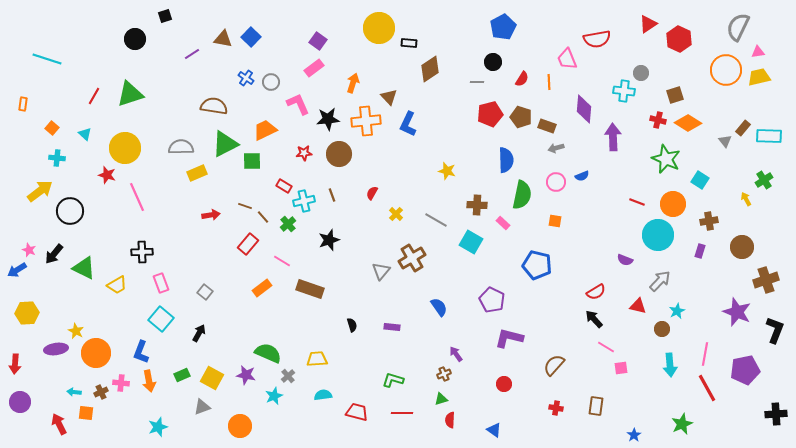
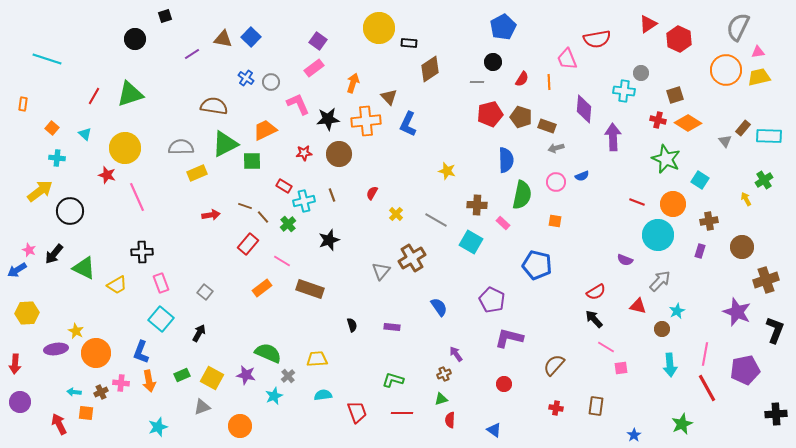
red trapezoid at (357, 412): rotated 55 degrees clockwise
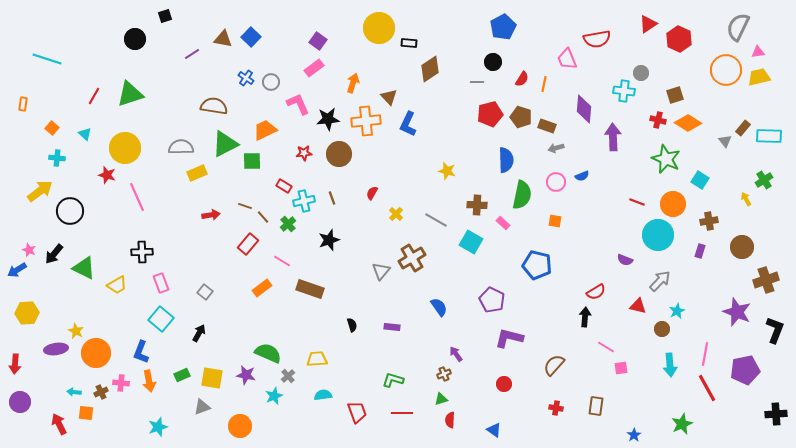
orange line at (549, 82): moved 5 px left, 2 px down; rotated 14 degrees clockwise
brown line at (332, 195): moved 3 px down
black arrow at (594, 319): moved 9 px left, 2 px up; rotated 48 degrees clockwise
yellow square at (212, 378): rotated 20 degrees counterclockwise
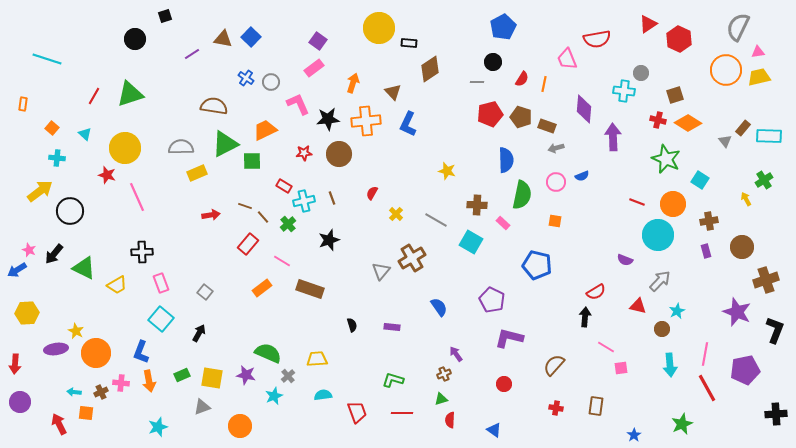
brown triangle at (389, 97): moved 4 px right, 5 px up
purple rectangle at (700, 251): moved 6 px right; rotated 32 degrees counterclockwise
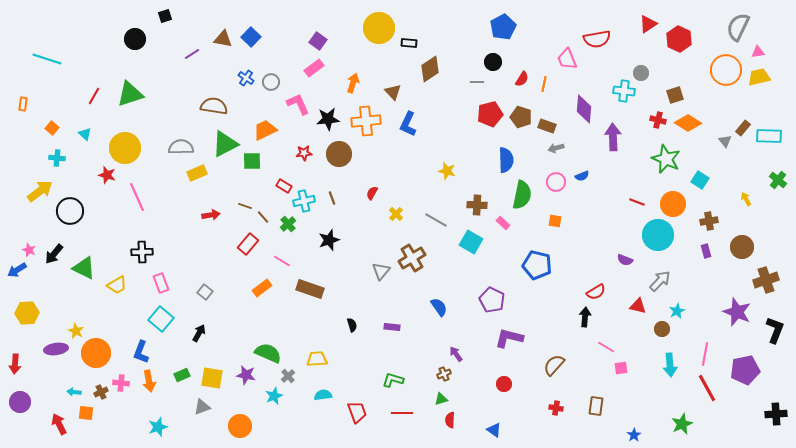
green cross at (764, 180): moved 14 px right; rotated 18 degrees counterclockwise
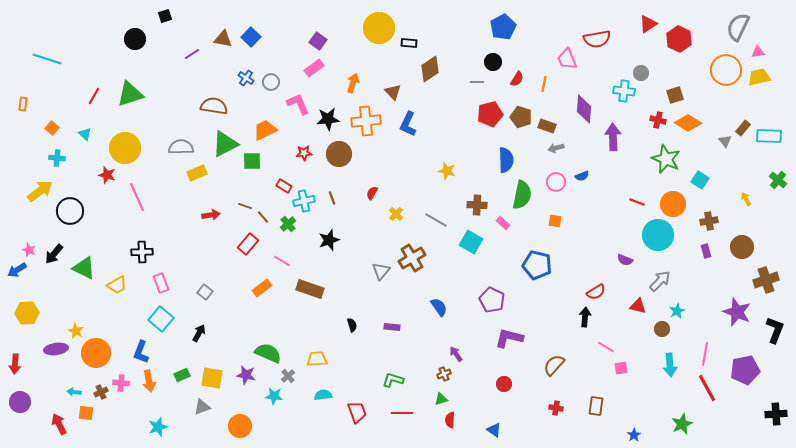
red semicircle at (522, 79): moved 5 px left
cyan star at (274, 396): rotated 30 degrees clockwise
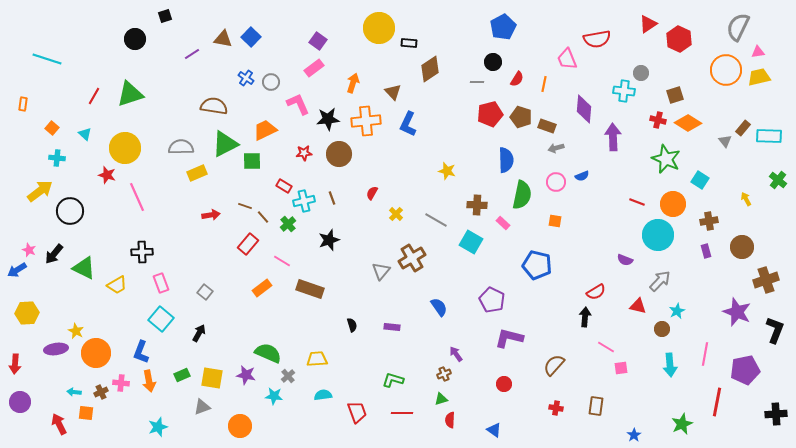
red line at (707, 388): moved 10 px right, 14 px down; rotated 40 degrees clockwise
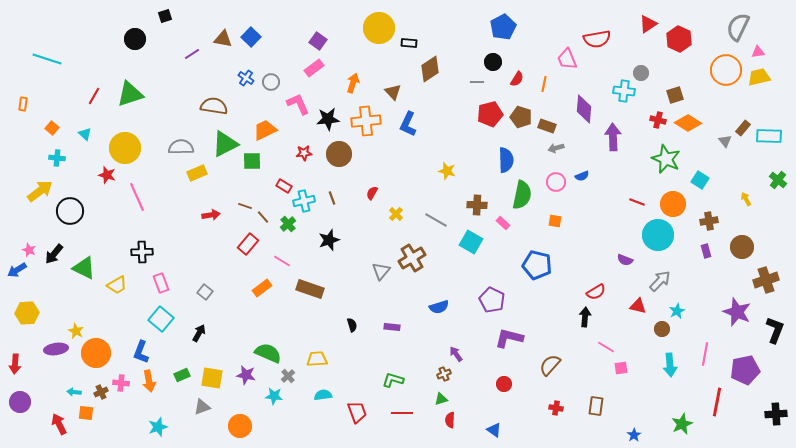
blue semicircle at (439, 307): rotated 108 degrees clockwise
brown semicircle at (554, 365): moved 4 px left
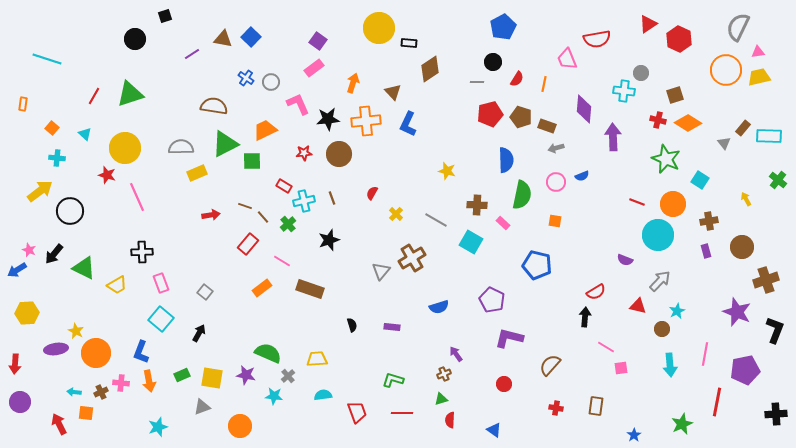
gray triangle at (725, 141): moved 1 px left, 2 px down
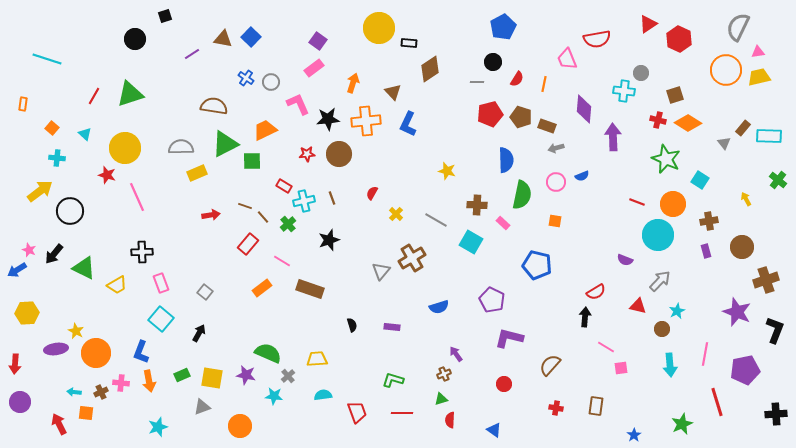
red star at (304, 153): moved 3 px right, 1 px down
red line at (717, 402): rotated 28 degrees counterclockwise
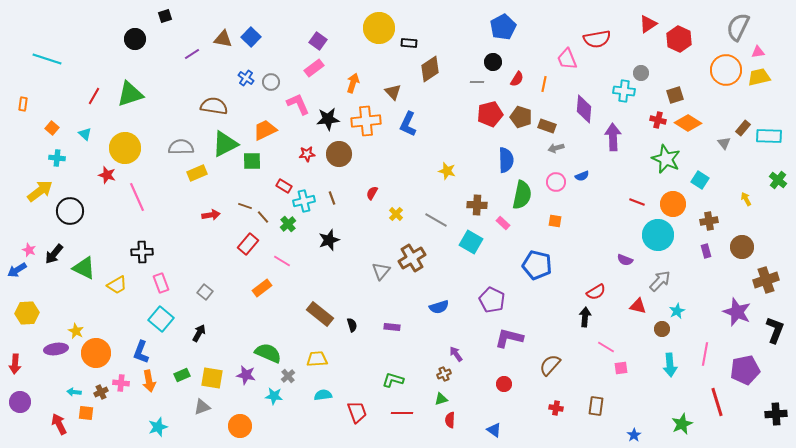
brown rectangle at (310, 289): moved 10 px right, 25 px down; rotated 20 degrees clockwise
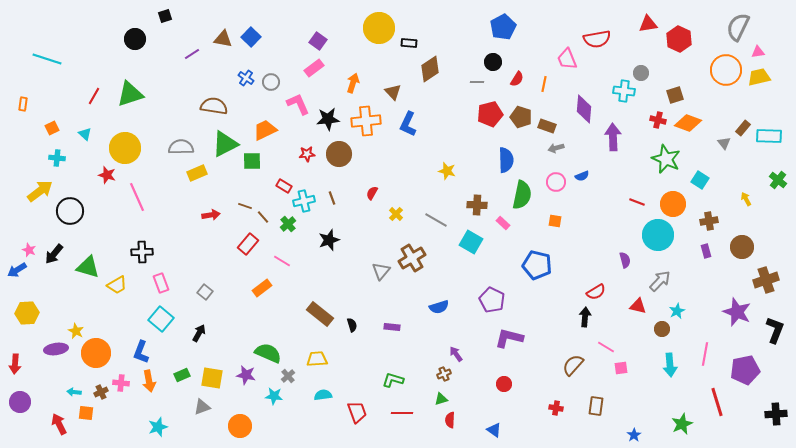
red triangle at (648, 24): rotated 24 degrees clockwise
orange diamond at (688, 123): rotated 12 degrees counterclockwise
orange square at (52, 128): rotated 24 degrees clockwise
purple semicircle at (625, 260): rotated 126 degrees counterclockwise
green triangle at (84, 268): moved 4 px right, 1 px up; rotated 10 degrees counterclockwise
brown semicircle at (550, 365): moved 23 px right
